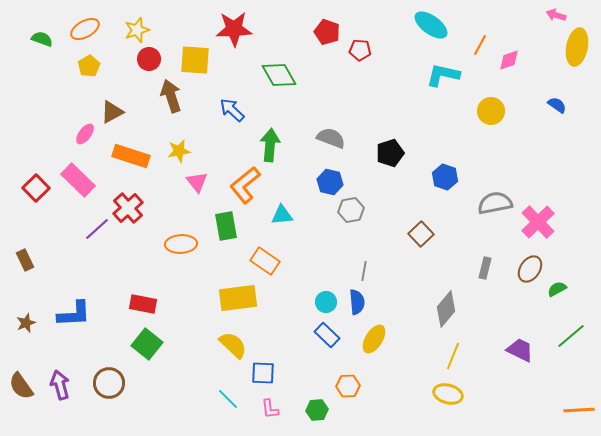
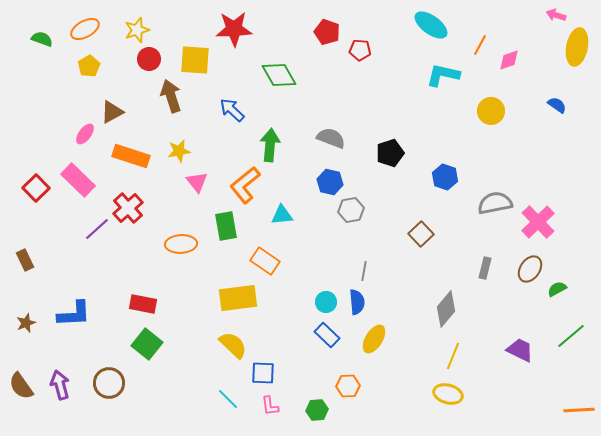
pink L-shape at (270, 409): moved 3 px up
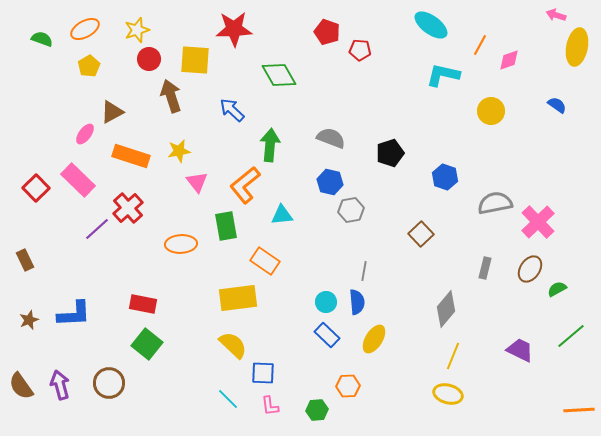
brown star at (26, 323): moved 3 px right, 3 px up
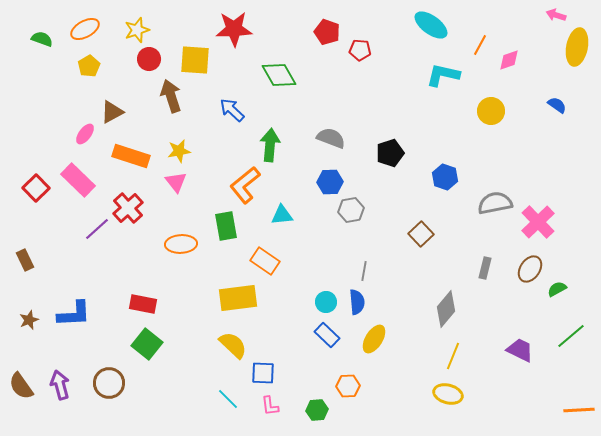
pink triangle at (197, 182): moved 21 px left
blue hexagon at (330, 182): rotated 15 degrees counterclockwise
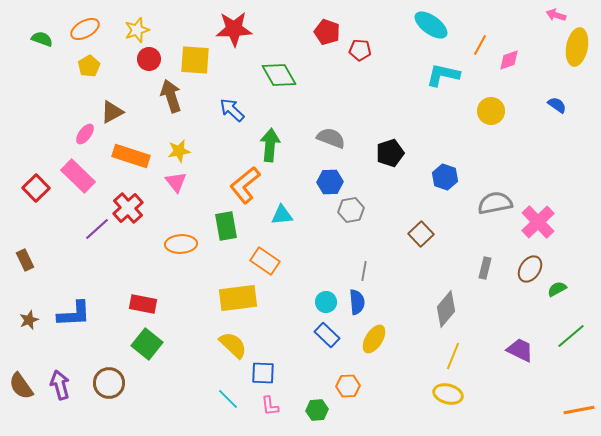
pink rectangle at (78, 180): moved 4 px up
orange line at (579, 410): rotated 8 degrees counterclockwise
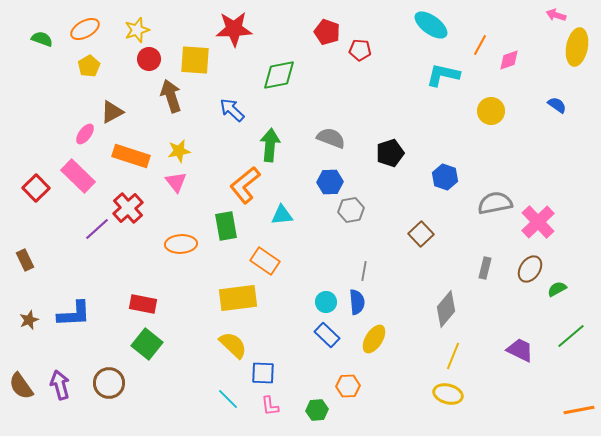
green diamond at (279, 75): rotated 72 degrees counterclockwise
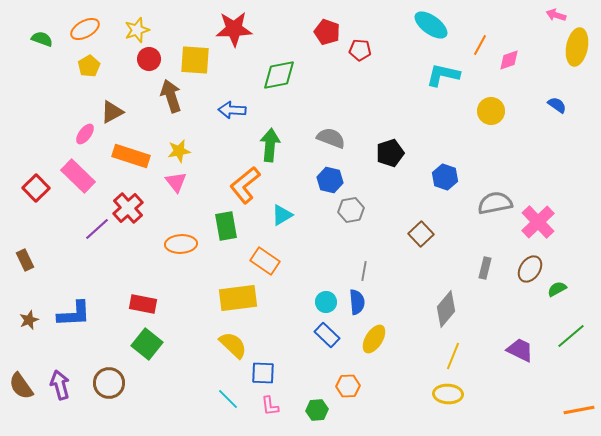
blue arrow at (232, 110): rotated 40 degrees counterclockwise
blue hexagon at (330, 182): moved 2 px up; rotated 15 degrees clockwise
cyan triangle at (282, 215): rotated 25 degrees counterclockwise
yellow ellipse at (448, 394): rotated 12 degrees counterclockwise
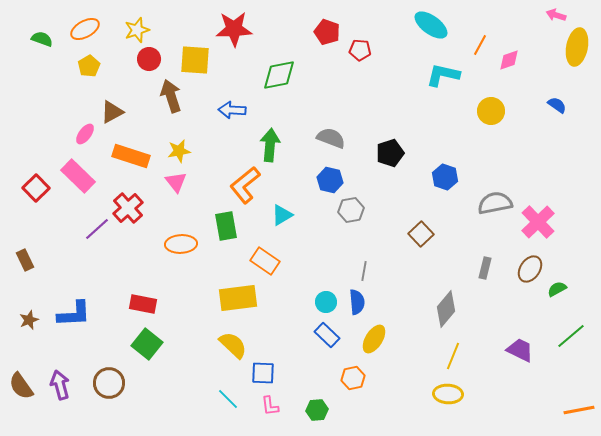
orange hexagon at (348, 386): moved 5 px right, 8 px up; rotated 10 degrees counterclockwise
